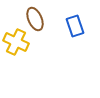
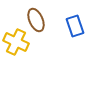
brown ellipse: moved 1 px right, 1 px down
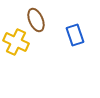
blue rectangle: moved 9 px down
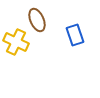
brown ellipse: moved 1 px right
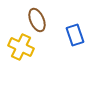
yellow cross: moved 5 px right, 5 px down
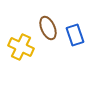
brown ellipse: moved 11 px right, 8 px down
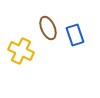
yellow cross: moved 4 px down
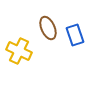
yellow cross: moved 2 px left
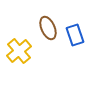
yellow cross: rotated 25 degrees clockwise
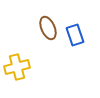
yellow cross: moved 2 px left, 16 px down; rotated 25 degrees clockwise
